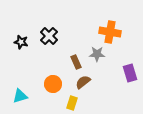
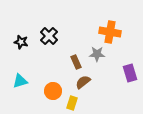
orange circle: moved 7 px down
cyan triangle: moved 15 px up
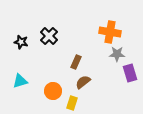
gray star: moved 20 px right
brown rectangle: rotated 48 degrees clockwise
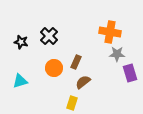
orange circle: moved 1 px right, 23 px up
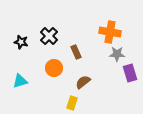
brown rectangle: moved 10 px up; rotated 48 degrees counterclockwise
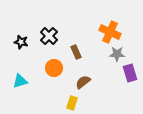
orange cross: rotated 15 degrees clockwise
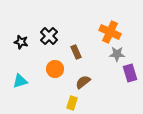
orange circle: moved 1 px right, 1 px down
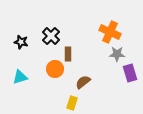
black cross: moved 2 px right
brown rectangle: moved 8 px left, 2 px down; rotated 24 degrees clockwise
cyan triangle: moved 4 px up
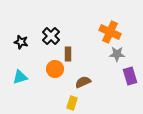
purple rectangle: moved 3 px down
brown semicircle: rotated 14 degrees clockwise
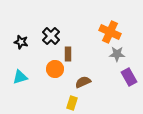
purple rectangle: moved 1 px left, 1 px down; rotated 12 degrees counterclockwise
